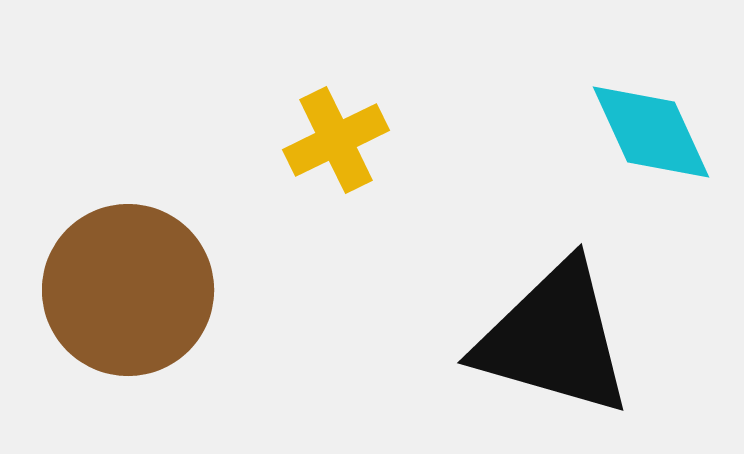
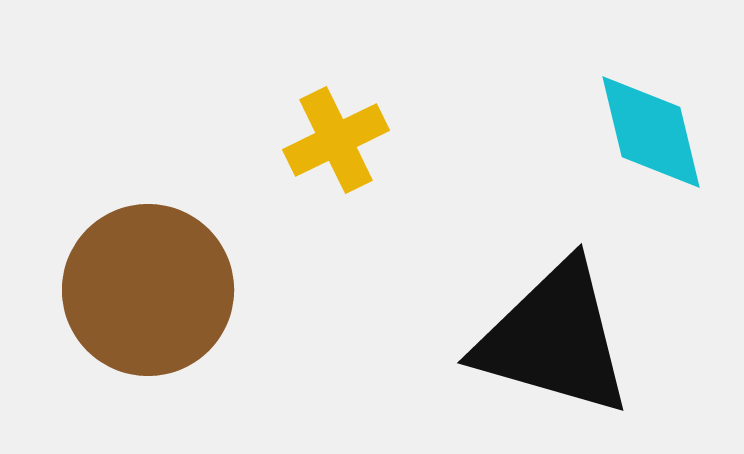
cyan diamond: rotated 11 degrees clockwise
brown circle: moved 20 px right
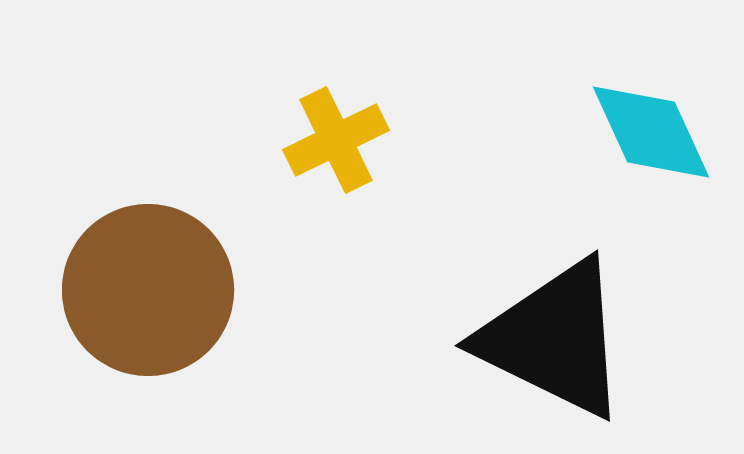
cyan diamond: rotated 11 degrees counterclockwise
black triangle: rotated 10 degrees clockwise
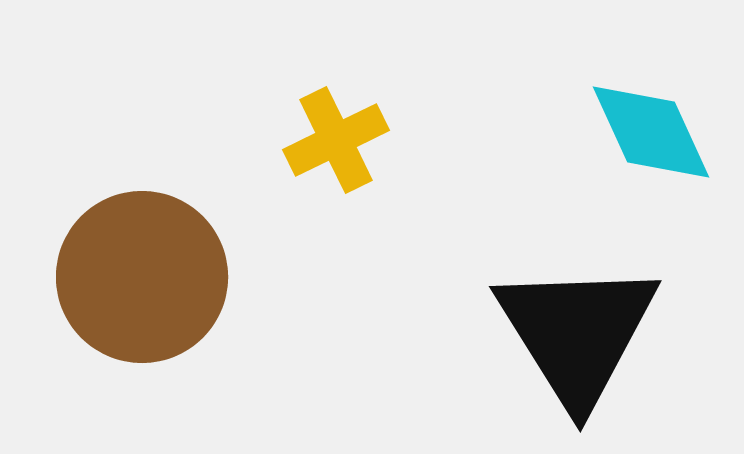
brown circle: moved 6 px left, 13 px up
black triangle: moved 23 px right, 6 px up; rotated 32 degrees clockwise
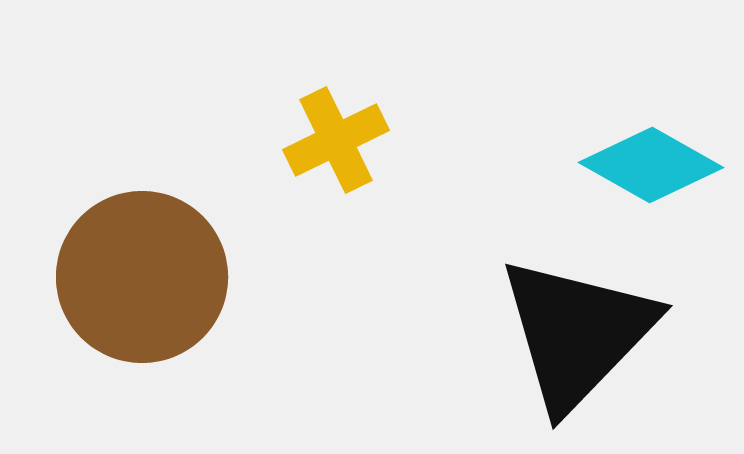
cyan diamond: moved 33 px down; rotated 36 degrees counterclockwise
black triangle: rotated 16 degrees clockwise
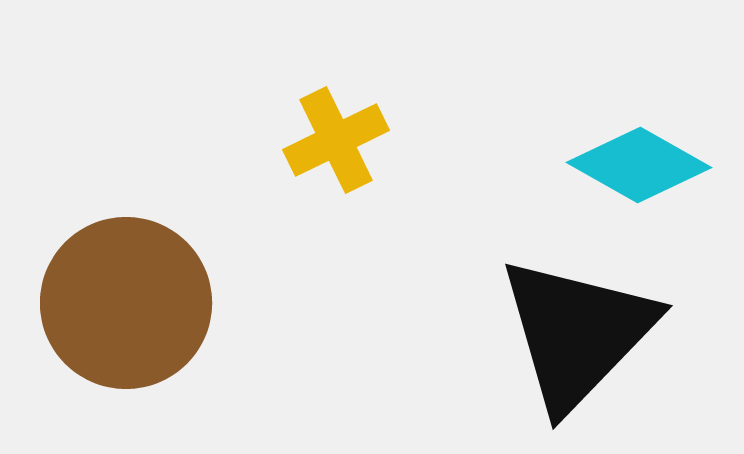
cyan diamond: moved 12 px left
brown circle: moved 16 px left, 26 px down
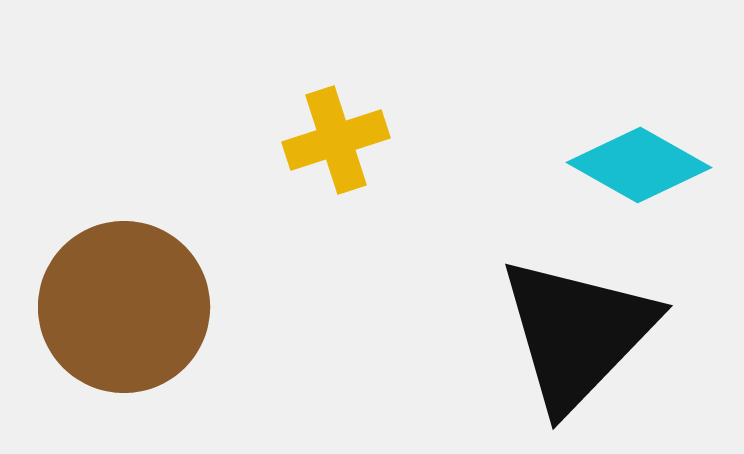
yellow cross: rotated 8 degrees clockwise
brown circle: moved 2 px left, 4 px down
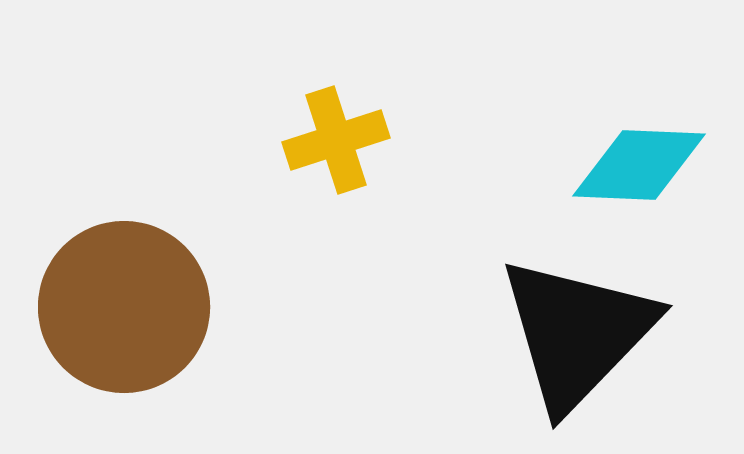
cyan diamond: rotated 27 degrees counterclockwise
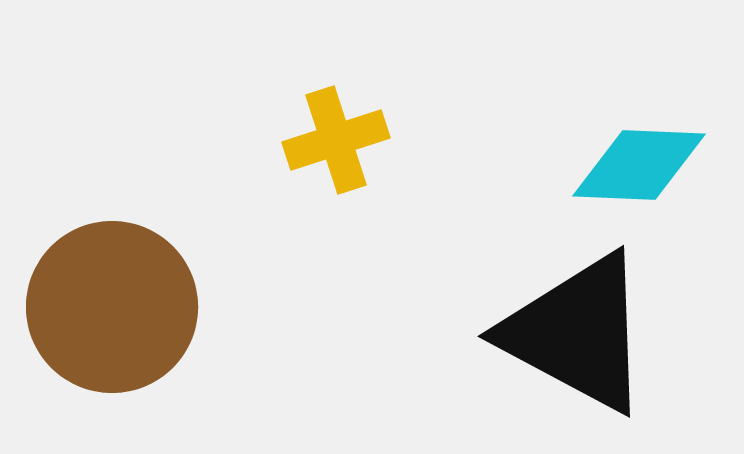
brown circle: moved 12 px left
black triangle: rotated 46 degrees counterclockwise
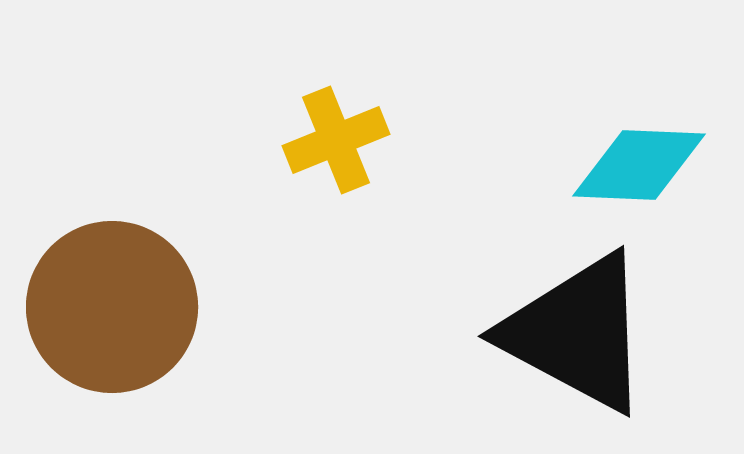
yellow cross: rotated 4 degrees counterclockwise
